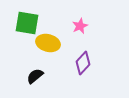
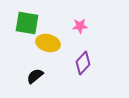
pink star: rotated 21 degrees clockwise
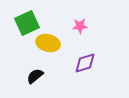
green square: rotated 35 degrees counterclockwise
purple diamond: moved 2 px right; rotated 30 degrees clockwise
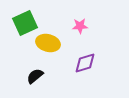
green square: moved 2 px left
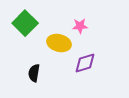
green square: rotated 20 degrees counterclockwise
yellow ellipse: moved 11 px right
black semicircle: moved 1 px left, 3 px up; rotated 42 degrees counterclockwise
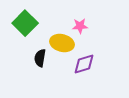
yellow ellipse: moved 3 px right
purple diamond: moved 1 px left, 1 px down
black semicircle: moved 6 px right, 15 px up
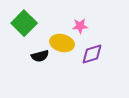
green square: moved 1 px left
black semicircle: moved 2 px up; rotated 114 degrees counterclockwise
purple diamond: moved 8 px right, 10 px up
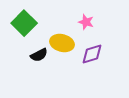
pink star: moved 6 px right, 4 px up; rotated 21 degrees clockwise
black semicircle: moved 1 px left, 1 px up; rotated 12 degrees counterclockwise
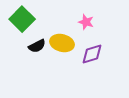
green square: moved 2 px left, 4 px up
black semicircle: moved 2 px left, 9 px up
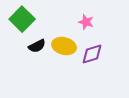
yellow ellipse: moved 2 px right, 3 px down
